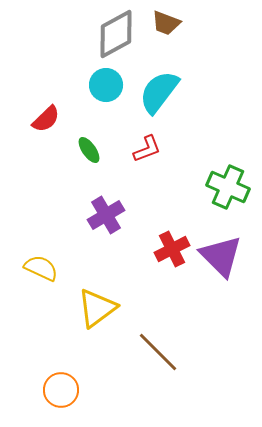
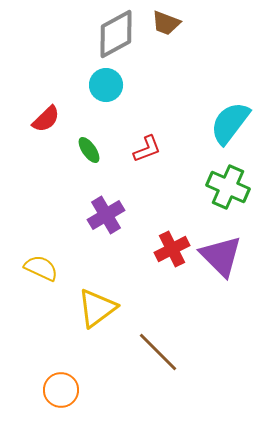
cyan semicircle: moved 71 px right, 31 px down
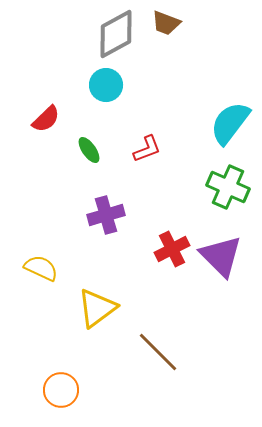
purple cross: rotated 15 degrees clockwise
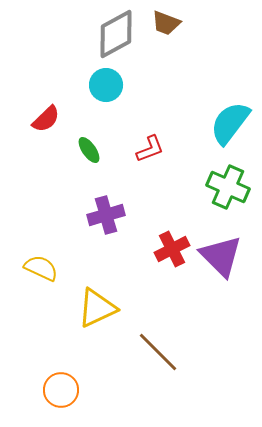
red L-shape: moved 3 px right
yellow triangle: rotated 12 degrees clockwise
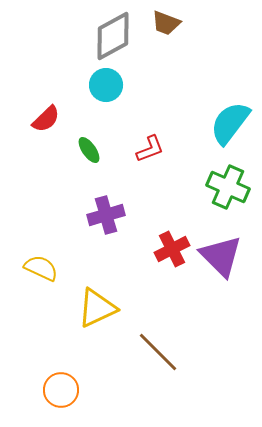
gray diamond: moved 3 px left, 2 px down
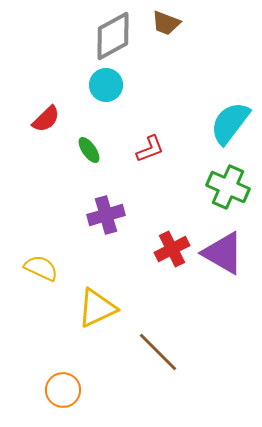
purple triangle: moved 2 px right, 3 px up; rotated 15 degrees counterclockwise
orange circle: moved 2 px right
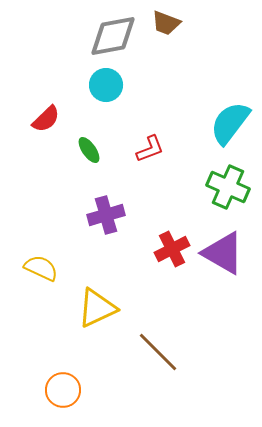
gray diamond: rotated 18 degrees clockwise
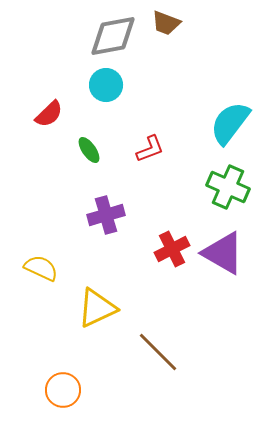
red semicircle: moved 3 px right, 5 px up
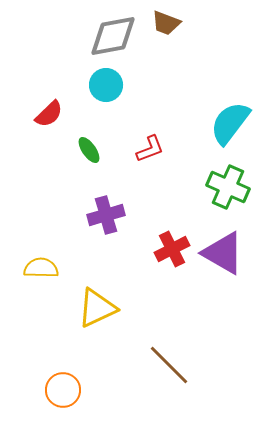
yellow semicircle: rotated 24 degrees counterclockwise
brown line: moved 11 px right, 13 px down
